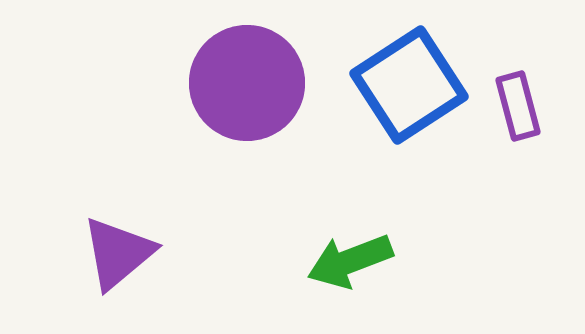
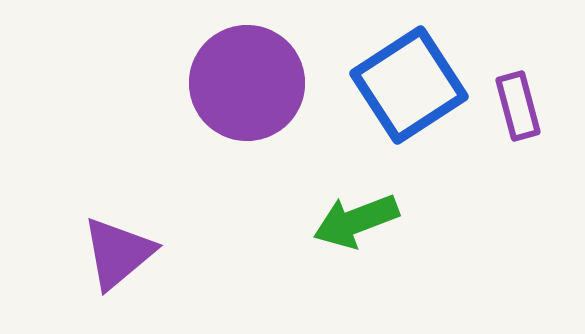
green arrow: moved 6 px right, 40 px up
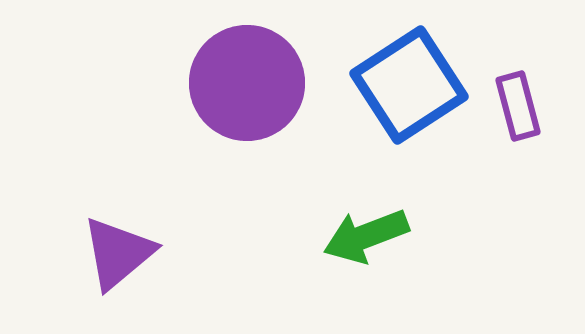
green arrow: moved 10 px right, 15 px down
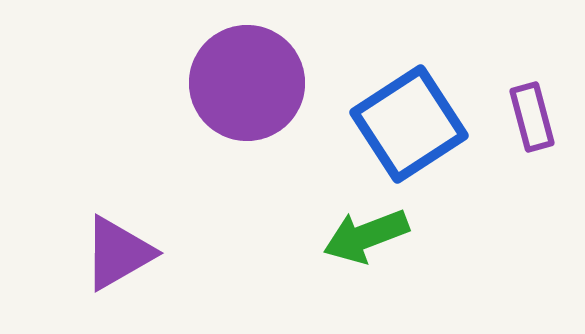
blue square: moved 39 px down
purple rectangle: moved 14 px right, 11 px down
purple triangle: rotated 10 degrees clockwise
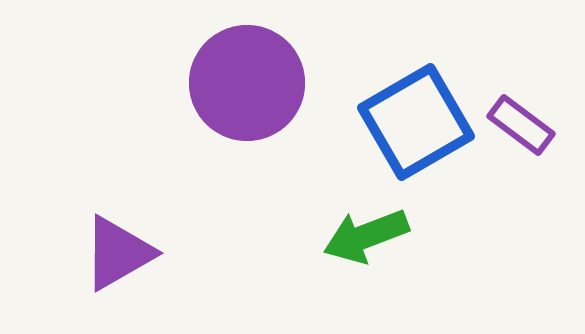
purple rectangle: moved 11 px left, 8 px down; rotated 38 degrees counterclockwise
blue square: moved 7 px right, 2 px up; rotated 3 degrees clockwise
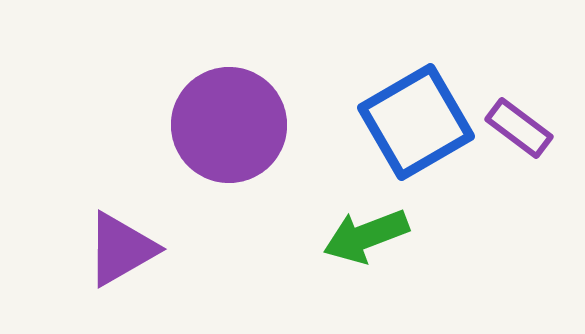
purple circle: moved 18 px left, 42 px down
purple rectangle: moved 2 px left, 3 px down
purple triangle: moved 3 px right, 4 px up
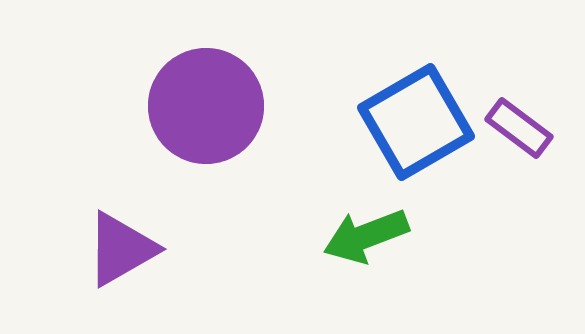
purple circle: moved 23 px left, 19 px up
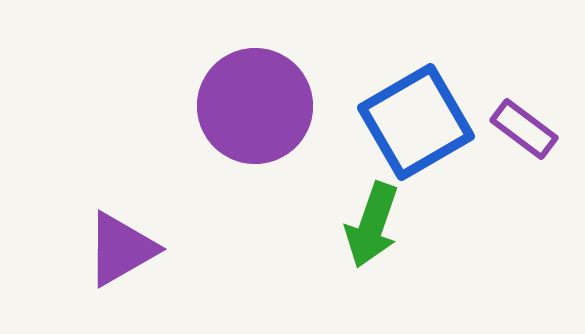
purple circle: moved 49 px right
purple rectangle: moved 5 px right, 1 px down
green arrow: moved 6 px right, 11 px up; rotated 50 degrees counterclockwise
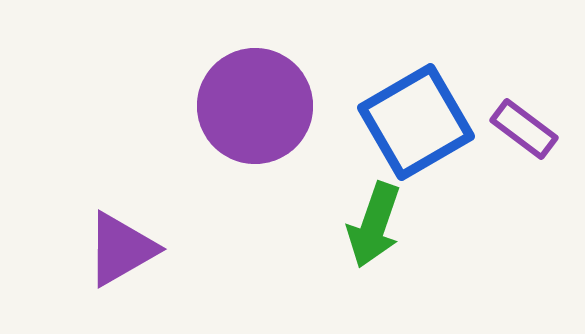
green arrow: moved 2 px right
